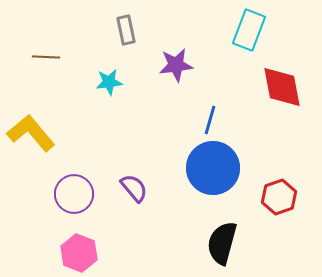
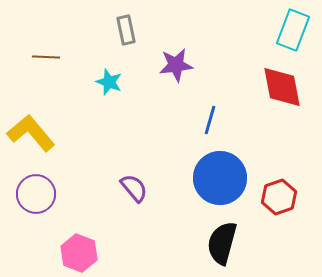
cyan rectangle: moved 44 px right
cyan star: rotated 28 degrees clockwise
blue circle: moved 7 px right, 10 px down
purple circle: moved 38 px left
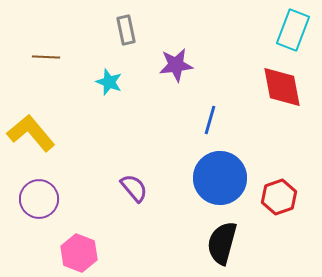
purple circle: moved 3 px right, 5 px down
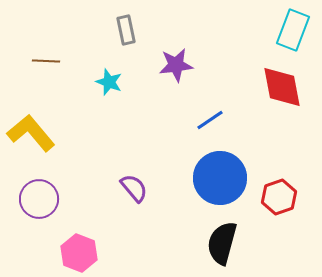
brown line: moved 4 px down
blue line: rotated 40 degrees clockwise
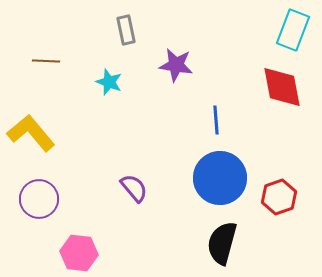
purple star: rotated 16 degrees clockwise
blue line: moved 6 px right; rotated 60 degrees counterclockwise
pink hexagon: rotated 15 degrees counterclockwise
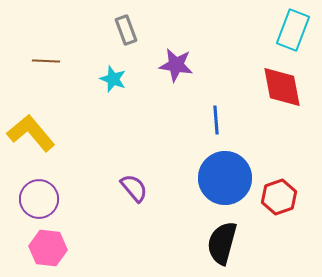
gray rectangle: rotated 8 degrees counterclockwise
cyan star: moved 4 px right, 3 px up
blue circle: moved 5 px right
pink hexagon: moved 31 px left, 5 px up
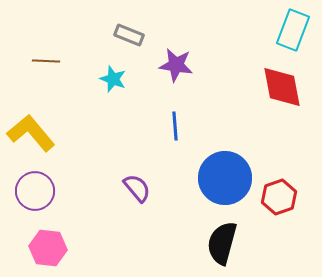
gray rectangle: moved 3 px right, 5 px down; rotated 48 degrees counterclockwise
blue line: moved 41 px left, 6 px down
purple semicircle: moved 3 px right
purple circle: moved 4 px left, 8 px up
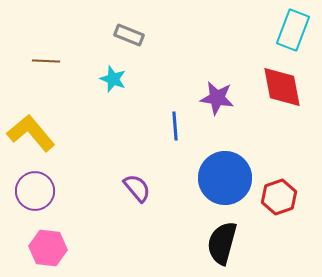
purple star: moved 41 px right, 33 px down
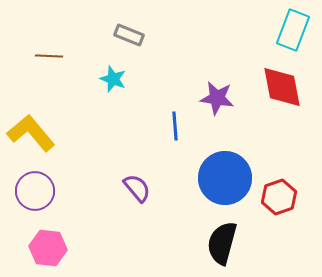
brown line: moved 3 px right, 5 px up
